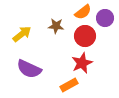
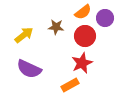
brown star: moved 1 px down
yellow arrow: moved 2 px right, 1 px down
orange rectangle: moved 1 px right
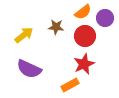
red star: moved 2 px right, 1 px down
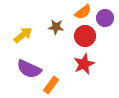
yellow arrow: moved 1 px left
orange rectangle: moved 19 px left; rotated 24 degrees counterclockwise
